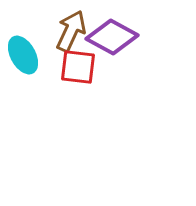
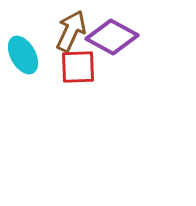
red square: rotated 9 degrees counterclockwise
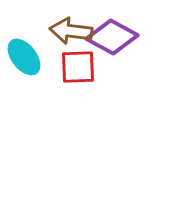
brown arrow: rotated 108 degrees counterclockwise
cyan ellipse: moved 1 px right, 2 px down; rotated 9 degrees counterclockwise
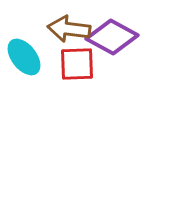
brown arrow: moved 2 px left, 2 px up
red square: moved 1 px left, 3 px up
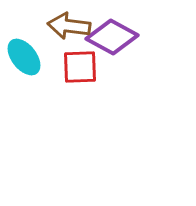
brown arrow: moved 3 px up
red square: moved 3 px right, 3 px down
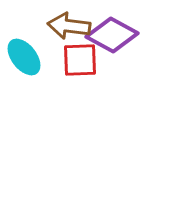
purple diamond: moved 2 px up
red square: moved 7 px up
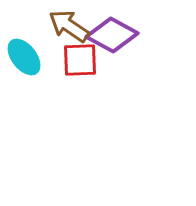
brown arrow: rotated 27 degrees clockwise
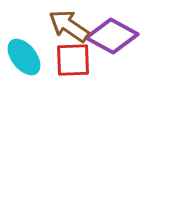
purple diamond: moved 1 px down
red square: moved 7 px left
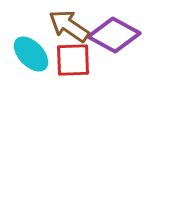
purple diamond: moved 2 px right, 1 px up
cyan ellipse: moved 7 px right, 3 px up; rotated 6 degrees counterclockwise
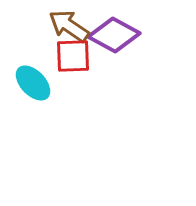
cyan ellipse: moved 2 px right, 29 px down
red square: moved 4 px up
